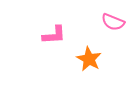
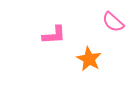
pink semicircle: rotated 20 degrees clockwise
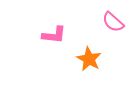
pink L-shape: rotated 10 degrees clockwise
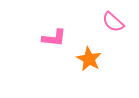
pink L-shape: moved 3 px down
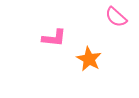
pink semicircle: moved 3 px right, 5 px up
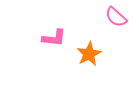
orange star: moved 5 px up; rotated 15 degrees clockwise
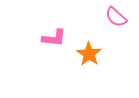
orange star: rotated 10 degrees counterclockwise
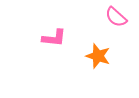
orange star: moved 9 px right, 2 px down; rotated 15 degrees counterclockwise
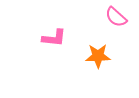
orange star: rotated 20 degrees counterclockwise
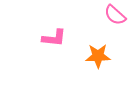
pink semicircle: moved 1 px left, 2 px up
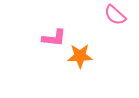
orange star: moved 18 px left
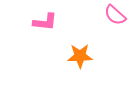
pink L-shape: moved 9 px left, 16 px up
